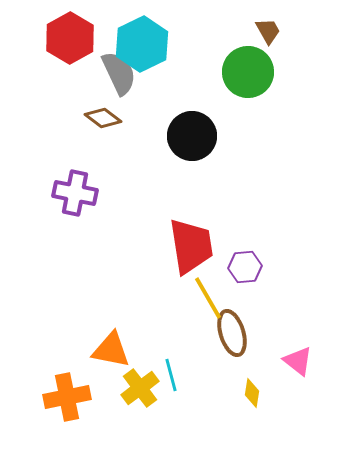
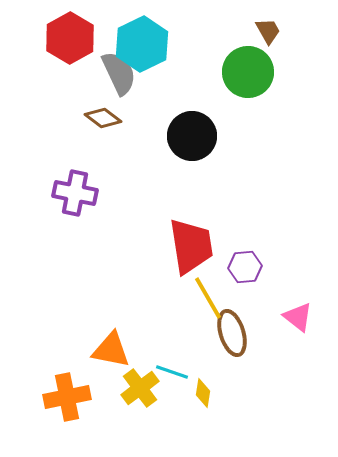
pink triangle: moved 44 px up
cyan line: moved 1 px right, 3 px up; rotated 56 degrees counterclockwise
yellow diamond: moved 49 px left
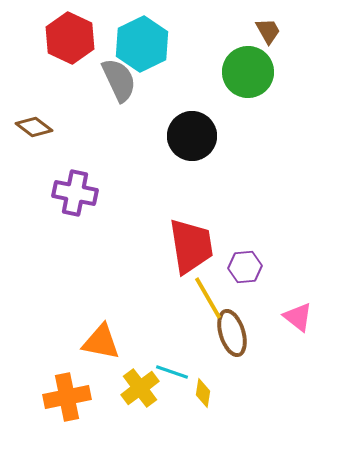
red hexagon: rotated 6 degrees counterclockwise
gray semicircle: moved 7 px down
brown diamond: moved 69 px left, 9 px down
orange triangle: moved 10 px left, 8 px up
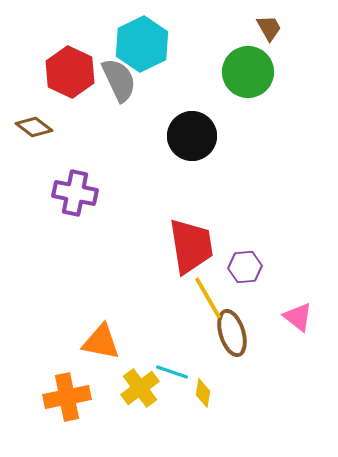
brown trapezoid: moved 1 px right, 3 px up
red hexagon: moved 34 px down
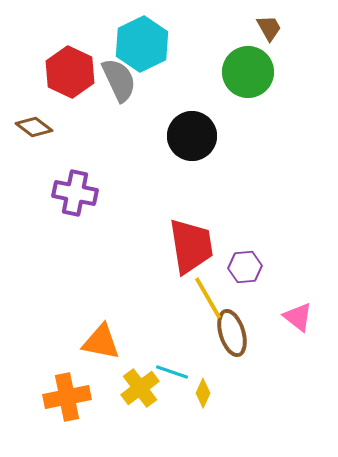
yellow diamond: rotated 16 degrees clockwise
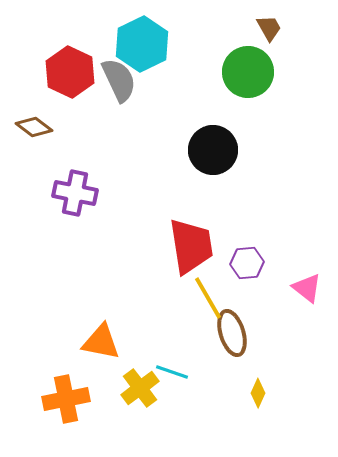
black circle: moved 21 px right, 14 px down
purple hexagon: moved 2 px right, 4 px up
pink triangle: moved 9 px right, 29 px up
yellow diamond: moved 55 px right
orange cross: moved 1 px left, 2 px down
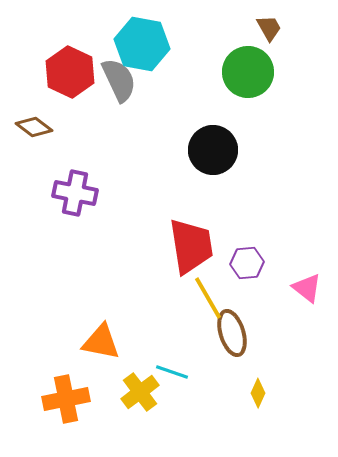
cyan hexagon: rotated 24 degrees counterclockwise
yellow cross: moved 4 px down
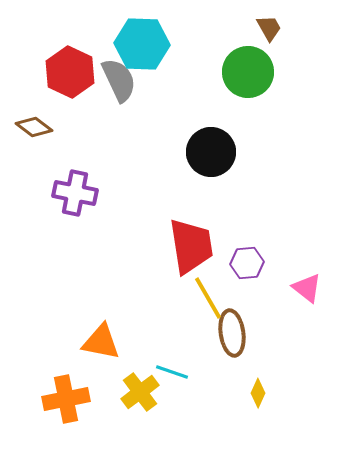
cyan hexagon: rotated 8 degrees counterclockwise
black circle: moved 2 px left, 2 px down
brown ellipse: rotated 9 degrees clockwise
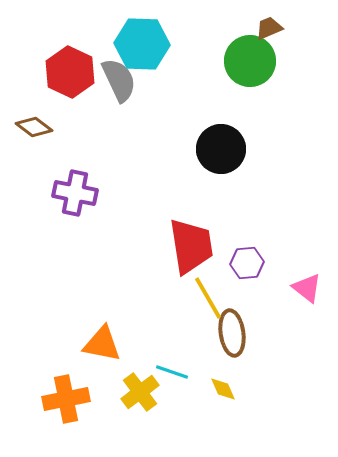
brown trapezoid: rotated 84 degrees counterclockwise
green circle: moved 2 px right, 11 px up
black circle: moved 10 px right, 3 px up
orange triangle: moved 1 px right, 2 px down
yellow diamond: moved 35 px left, 4 px up; rotated 48 degrees counterclockwise
